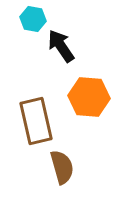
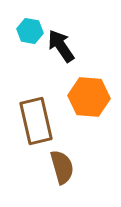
cyan hexagon: moved 3 px left, 12 px down
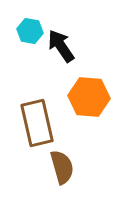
brown rectangle: moved 1 px right, 2 px down
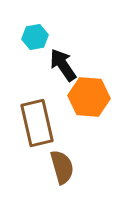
cyan hexagon: moved 5 px right, 6 px down; rotated 20 degrees counterclockwise
black arrow: moved 2 px right, 19 px down
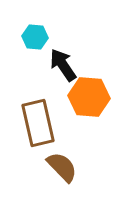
cyan hexagon: rotated 15 degrees clockwise
brown rectangle: moved 1 px right
brown semicircle: rotated 28 degrees counterclockwise
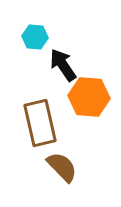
brown rectangle: moved 2 px right
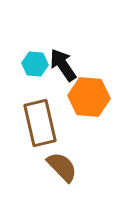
cyan hexagon: moved 27 px down
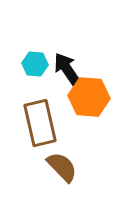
black arrow: moved 4 px right, 4 px down
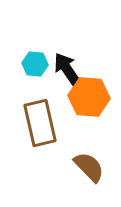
brown semicircle: moved 27 px right
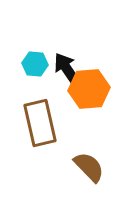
orange hexagon: moved 8 px up; rotated 9 degrees counterclockwise
